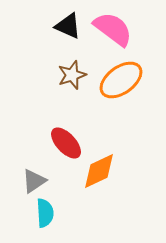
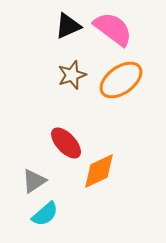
black triangle: rotated 48 degrees counterclockwise
cyan semicircle: moved 1 px down; rotated 52 degrees clockwise
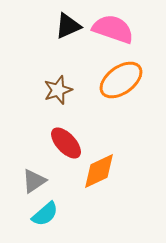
pink semicircle: rotated 18 degrees counterclockwise
brown star: moved 14 px left, 15 px down
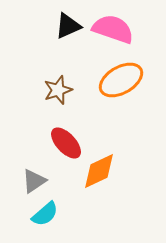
orange ellipse: rotated 6 degrees clockwise
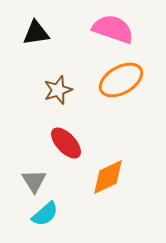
black triangle: moved 32 px left, 7 px down; rotated 16 degrees clockwise
orange diamond: moved 9 px right, 6 px down
gray triangle: rotated 28 degrees counterclockwise
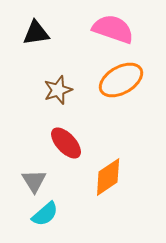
orange diamond: rotated 9 degrees counterclockwise
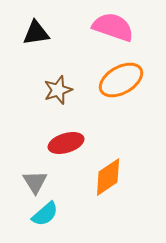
pink semicircle: moved 2 px up
red ellipse: rotated 64 degrees counterclockwise
gray triangle: moved 1 px right, 1 px down
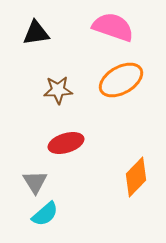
brown star: rotated 16 degrees clockwise
orange diamond: moved 28 px right; rotated 12 degrees counterclockwise
